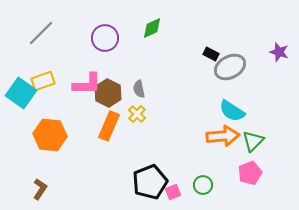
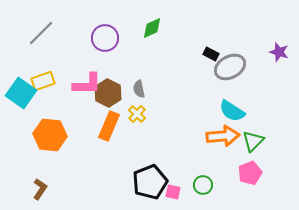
pink square: rotated 35 degrees clockwise
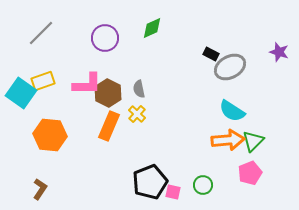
orange arrow: moved 5 px right, 4 px down
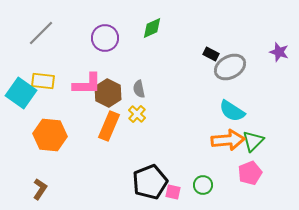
yellow rectangle: rotated 25 degrees clockwise
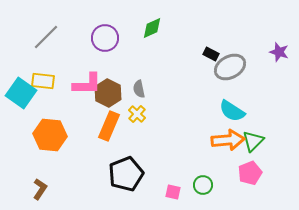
gray line: moved 5 px right, 4 px down
black pentagon: moved 24 px left, 8 px up
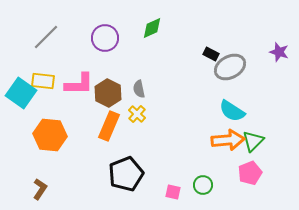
pink L-shape: moved 8 px left
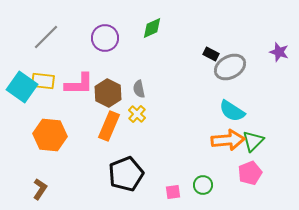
cyan square: moved 1 px right, 6 px up
pink square: rotated 21 degrees counterclockwise
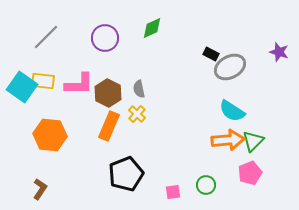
green circle: moved 3 px right
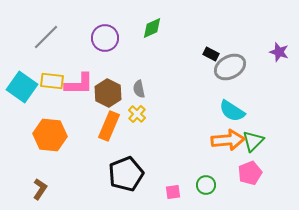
yellow rectangle: moved 9 px right
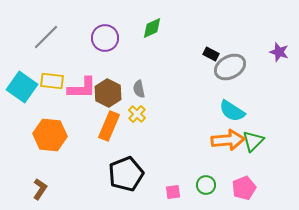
pink L-shape: moved 3 px right, 4 px down
pink pentagon: moved 6 px left, 15 px down
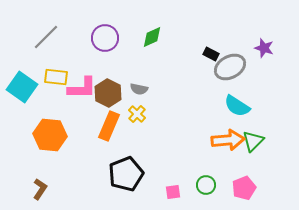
green diamond: moved 9 px down
purple star: moved 15 px left, 4 px up
yellow rectangle: moved 4 px right, 4 px up
gray semicircle: rotated 66 degrees counterclockwise
cyan semicircle: moved 5 px right, 5 px up
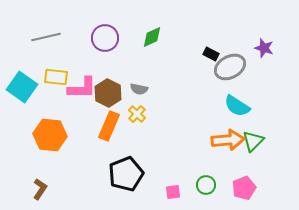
gray line: rotated 32 degrees clockwise
